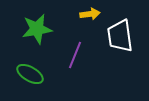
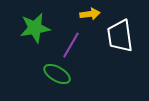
green star: moved 2 px left, 1 px up
purple line: moved 4 px left, 10 px up; rotated 8 degrees clockwise
green ellipse: moved 27 px right
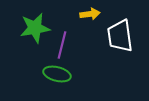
purple line: moved 9 px left; rotated 16 degrees counterclockwise
green ellipse: rotated 16 degrees counterclockwise
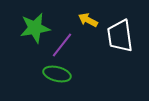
yellow arrow: moved 2 px left, 6 px down; rotated 144 degrees counterclockwise
purple line: rotated 24 degrees clockwise
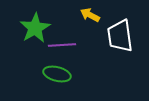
yellow arrow: moved 2 px right, 5 px up
green star: rotated 20 degrees counterclockwise
purple line: rotated 48 degrees clockwise
